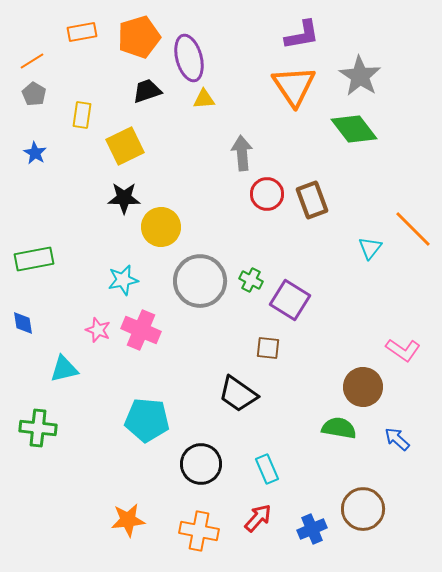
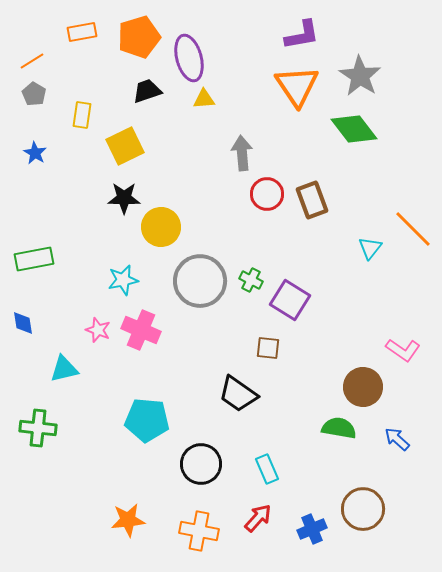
orange triangle at (294, 86): moved 3 px right
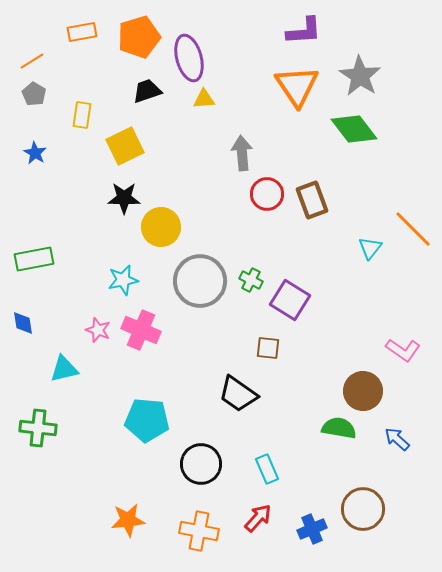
purple L-shape at (302, 35): moved 2 px right, 4 px up; rotated 6 degrees clockwise
brown circle at (363, 387): moved 4 px down
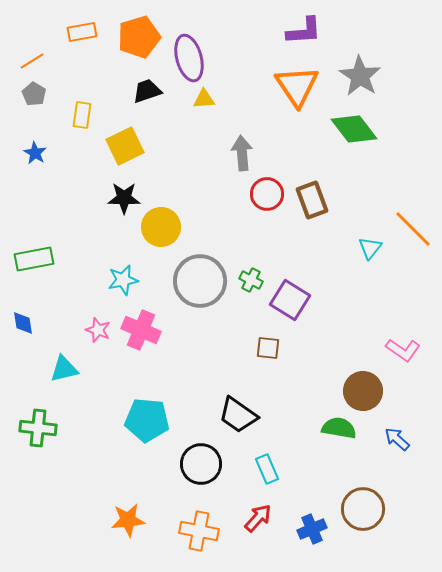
black trapezoid at (238, 394): moved 21 px down
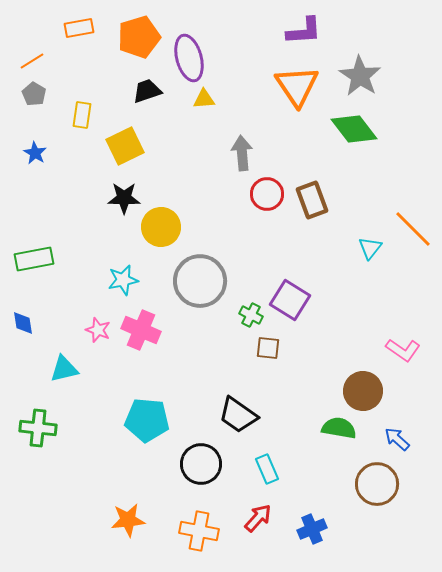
orange rectangle at (82, 32): moved 3 px left, 4 px up
green cross at (251, 280): moved 35 px down
brown circle at (363, 509): moved 14 px right, 25 px up
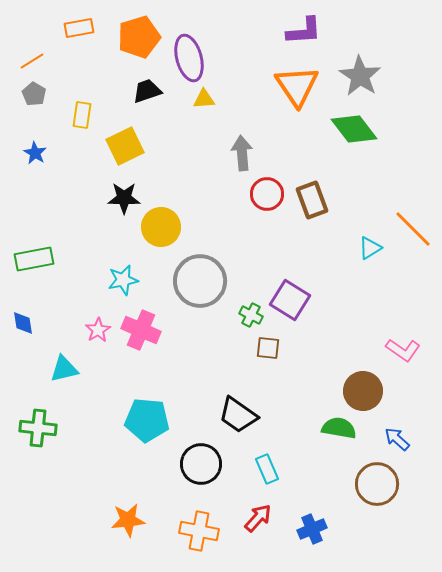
cyan triangle at (370, 248): rotated 20 degrees clockwise
pink star at (98, 330): rotated 20 degrees clockwise
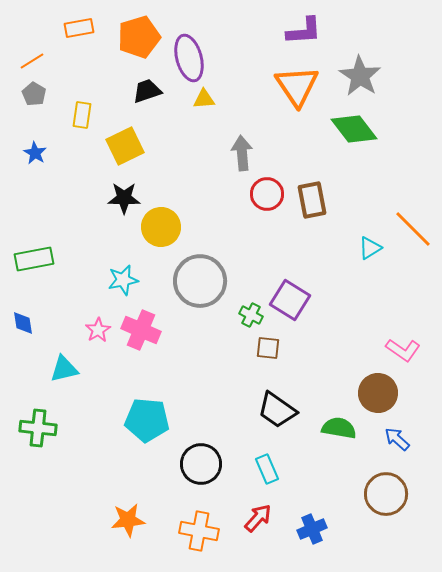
brown rectangle at (312, 200): rotated 9 degrees clockwise
brown circle at (363, 391): moved 15 px right, 2 px down
black trapezoid at (238, 415): moved 39 px right, 5 px up
brown circle at (377, 484): moved 9 px right, 10 px down
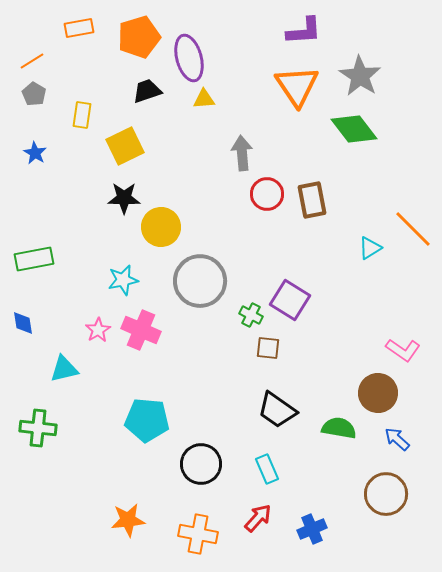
orange cross at (199, 531): moved 1 px left, 3 px down
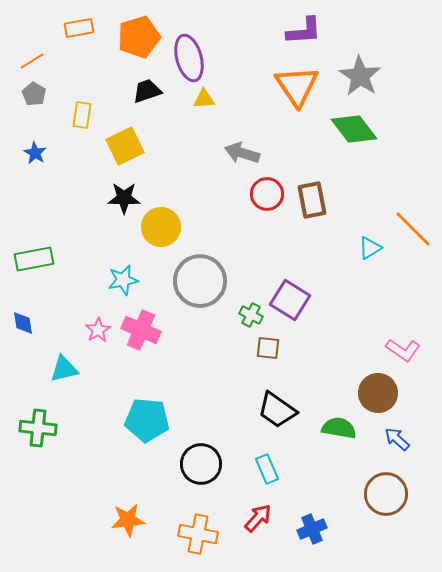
gray arrow at (242, 153): rotated 68 degrees counterclockwise
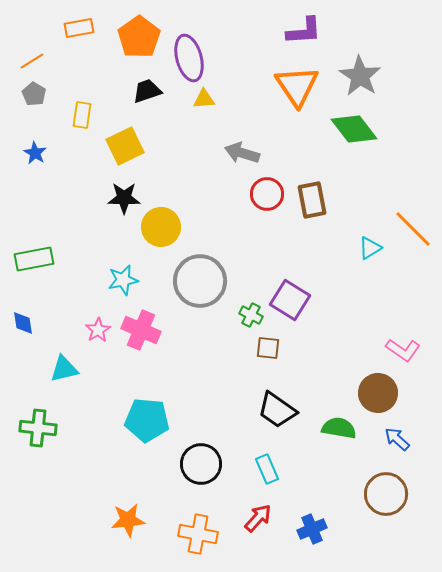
orange pentagon at (139, 37): rotated 18 degrees counterclockwise
